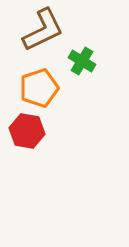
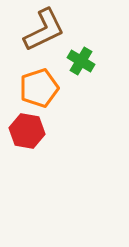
brown L-shape: moved 1 px right
green cross: moved 1 px left
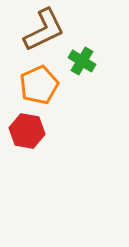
green cross: moved 1 px right
orange pentagon: moved 3 px up; rotated 6 degrees counterclockwise
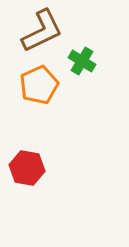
brown L-shape: moved 2 px left, 1 px down
red hexagon: moved 37 px down
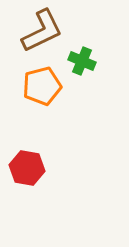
green cross: rotated 8 degrees counterclockwise
orange pentagon: moved 3 px right, 1 px down; rotated 9 degrees clockwise
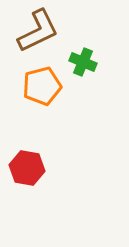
brown L-shape: moved 4 px left
green cross: moved 1 px right, 1 px down
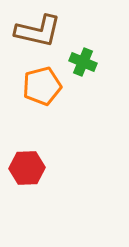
brown L-shape: rotated 39 degrees clockwise
red hexagon: rotated 12 degrees counterclockwise
